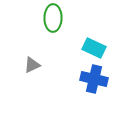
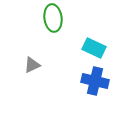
green ellipse: rotated 8 degrees counterclockwise
blue cross: moved 1 px right, 2 px down
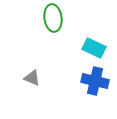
gray triangle: moved 13 px down; rotated 48 degrees clockwise
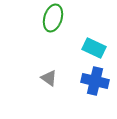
green ellipse: rotated 24 degrees clockwise
gray triangle: moved 17 px right; rotated 12 degrees clockwise
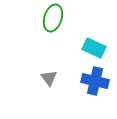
gray triangle: rotated 18 degrees clockwise
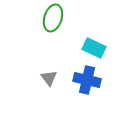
blue cross: moved 8 px left, 1 px up
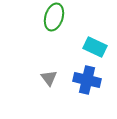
green ellipse: moved 1 px right, 1 px up
cyan rectangle: moved 1 px right, 1 px up
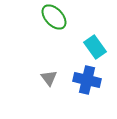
green ellipse: rotated 60 degrees counterclockwise
cyan rectangle: rotated 30 degrees clockwise
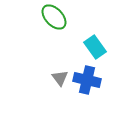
gray triangle: moved 11 px right
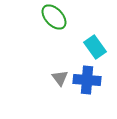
blue cross: rotated 8 degrees counterclockwise
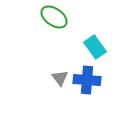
green ellipse: rotated 12 degrees counterclockwise
